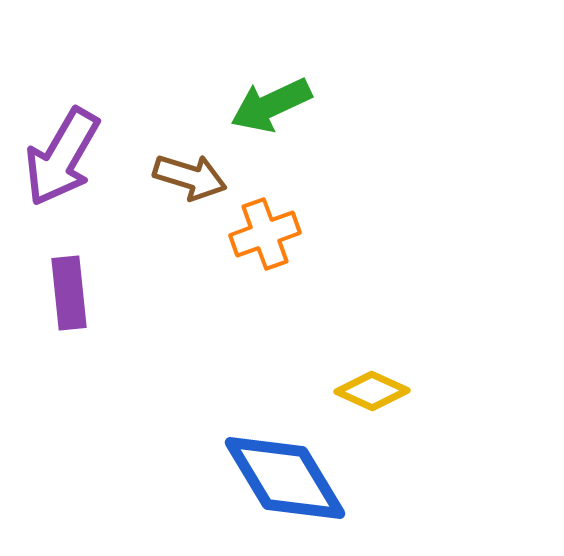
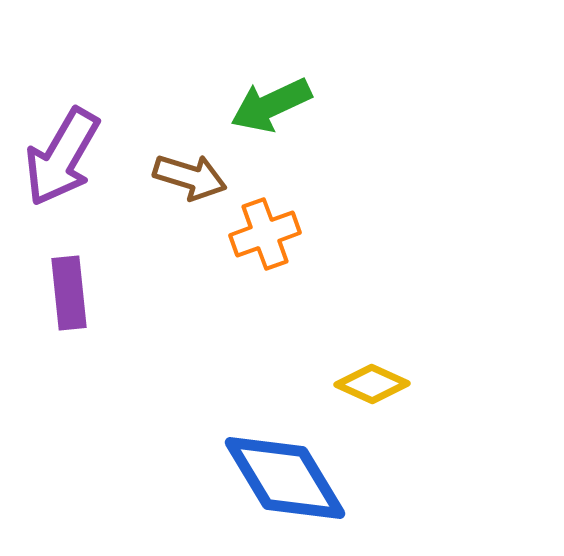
yellow diamond: moved 7 px up
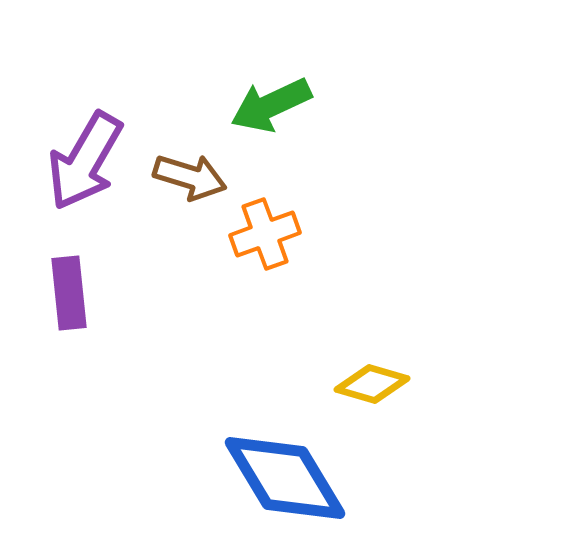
purple arrow: moved 23 px right, 4 px down
yellow diamond: rotated 8 degrees counterclockwise
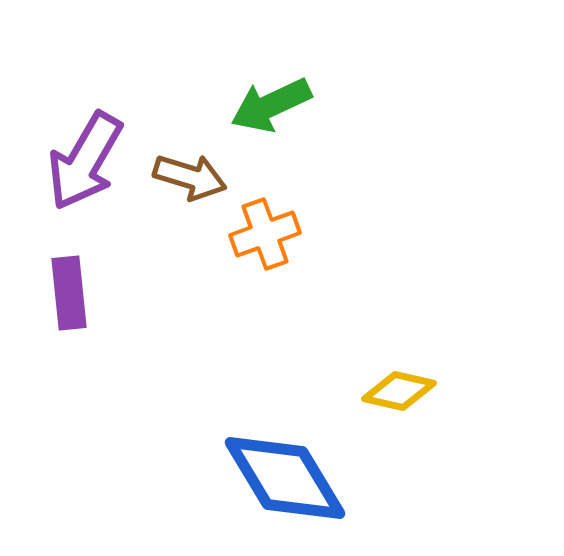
yellow diamond: moved 27 px right, 7 px down; rotated 4 degrees counterclockwise
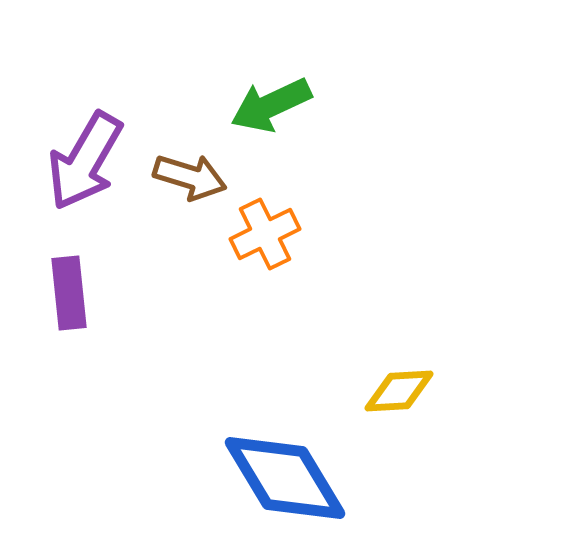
orange cross: rotated 6 degrees counterclockwise
yellow diamond: rotated 16 degrees counterclockwise
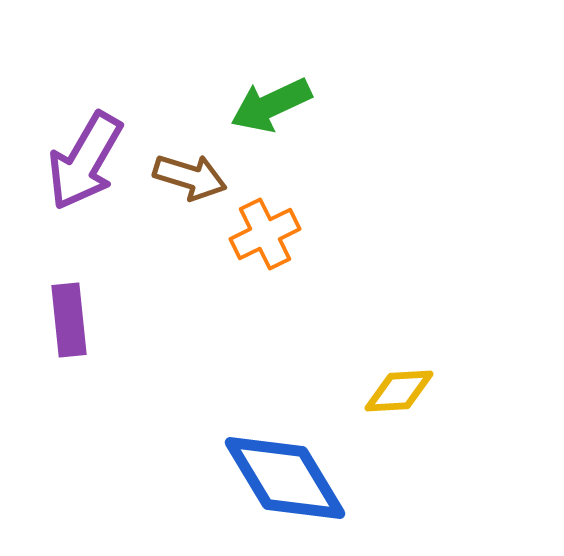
purple rectangle: moved 27 px down
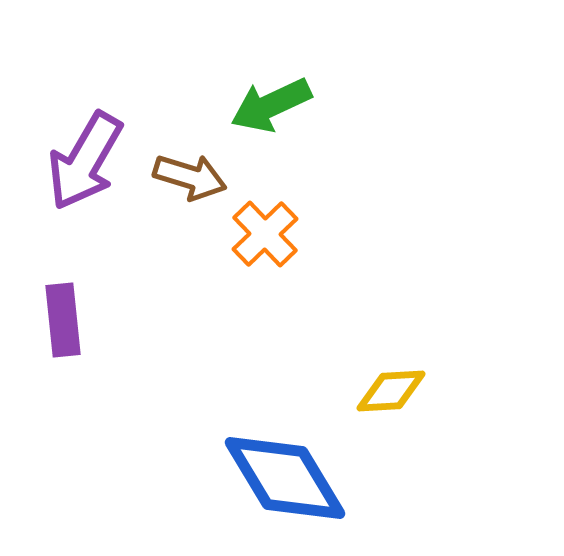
orange cross: rotated 18 degrees counterclockwise
purple rectangle: moved 6 px left
yellow diamond: moved 8 px left
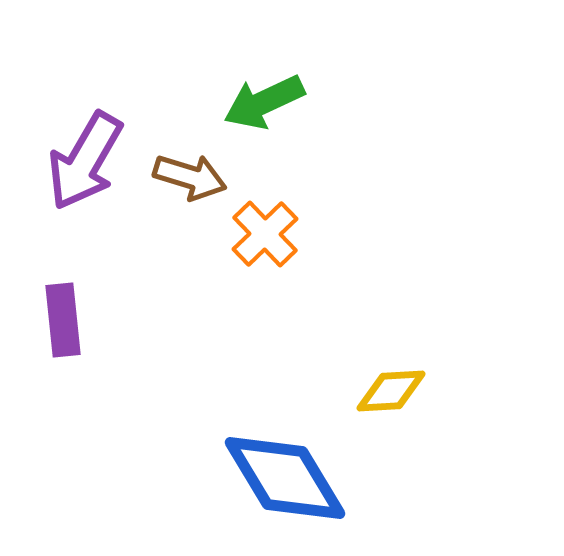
green arrow: moved 7 px left, 3 px up
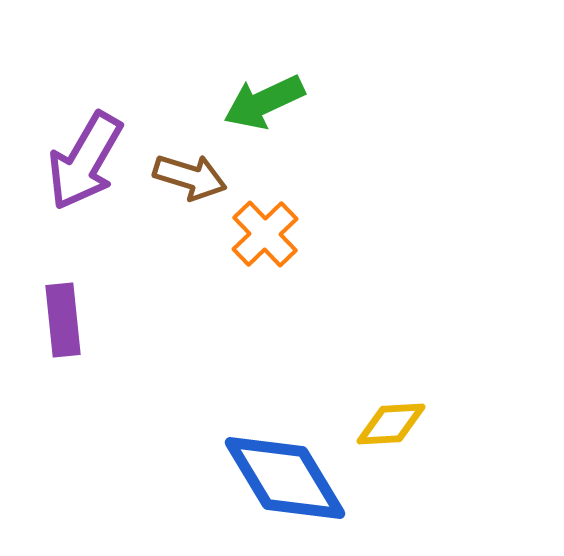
yellow diamond: moved 33 px down
